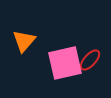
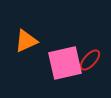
orange triangle: moved 2 px right; rotated 25 degrees clockwise
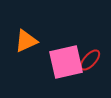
pink square: moved 1 px right, 1 px up
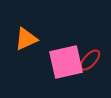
orange triangle: moved 2 px up
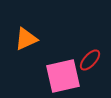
pink square: moved 3 px left, 14 px down
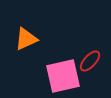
red ellipse: moved 1 px down
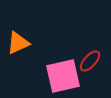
orange triangle: moved 8 px left, 4 px down
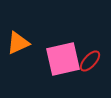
pink square: moved 17 px up
